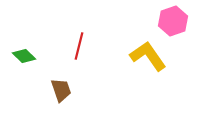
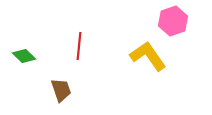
red line: rotated 8 degrees counterclockwise
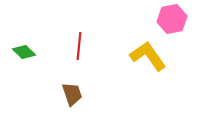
pink hexagon: moved 1 px left, 2 px up; rotated 8 degrees clockwise
green diamond: moved 4 px up
brown trapezoid: moved 11 px right, 4 px down
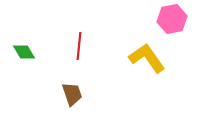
green diamond: rotated 15 degrees clockwise
yellow L-shape: moved 1 px left, 2 px down
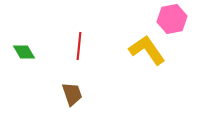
yellow L-shape: moved 8 px up
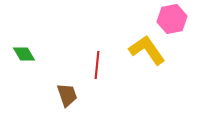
red line: moved 18 px right, 19 px down
green diamond: moved 2 px down
brown trapezoid: moved 5 px left, 1 px down
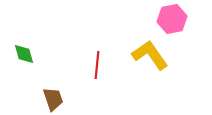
yellow L-shape: moved 3 px right, 5 px down
green diamond: rotated 15 degrees clockwise
brown trapezoid: moved 14 px left, 4 px down
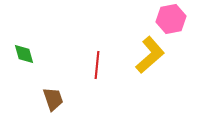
pink hexagon: moved 1 px left
yellow L-shape: rotated 84 degrees clockwise
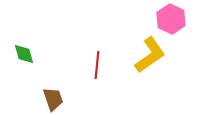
pink hexagon: rotated 24 degrees counterclockwise
yellow L-shape: rotated 6 degrees clockwise
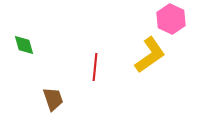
green diamond: moved 9 px up
red line: moved 2 px left, 2 px down
